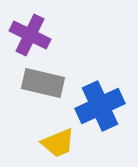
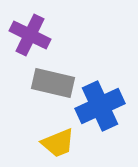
gray rectangle: moved 10 px right
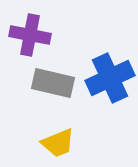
purple cross: rotated 15 degrees counterclockwise
blue cross: moved 10 px right, 28 px up
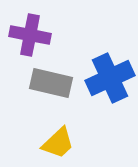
gray rectangle: moved 2 px left
yellow trapezoid: rotated 21 degrees counterclockwise
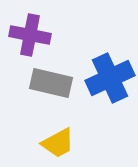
yellow trapezoid: rotated 15 degrees clockwise
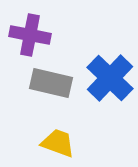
blue cross: rotated 21 degrees counterclockwise
yellow trapezoid: rotated 132 degrees counterclockwise
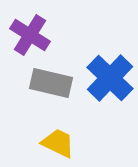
purple cross: rotated 21 degrees clockwise
yellow trapezoid: rotated 6 degrees clockwise
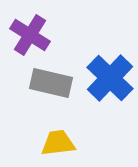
yellow trapezoid: rotated 33 degrees counterclockwise
